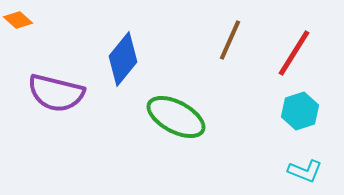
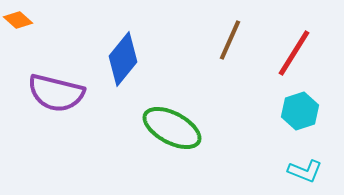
green ellipse: moved 4 px left, 11 px down
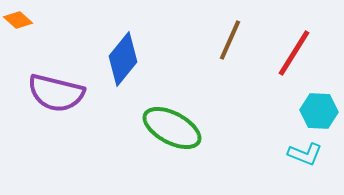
cyan hexagon: moved 19 px right; rotated 21 degrees clockwise
cyan L-shape: moved 17 px up
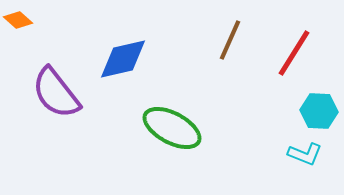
blue diamond: rotated 38 degrees clockwise
purple semicircle: rotated 38 degrees clockwise
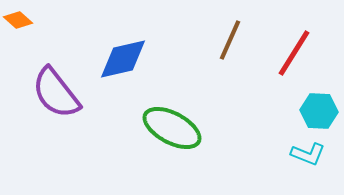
cyan L-shape: moved 3 px right
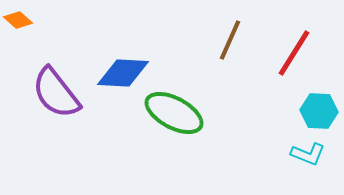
blue diamond: moved 14 px down; rotated 16 degrees clockwise
green ellipse: moved 2 px right, 15 px up
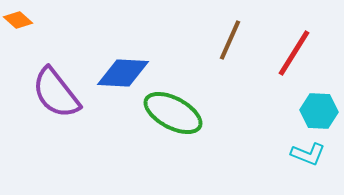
green ellipse: moved 1 px left
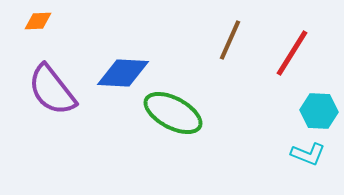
orange diamond: moved 20 px right, 1 px down; rotated 44 degrees counterclockwise
red line: moved 2 px left
purple semicircle: moved 4 px left, 3 px up
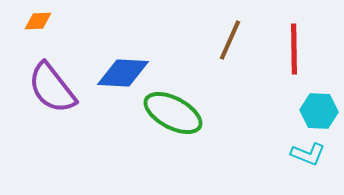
red line: moved 2 px right, 4 px up; rotated 33 degrees counterclockwise
purple semicircle: moved 2 px up
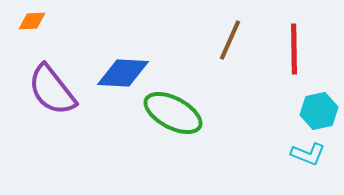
orange diamond: moved 6 px left
purple semicircle: moved 2 px down
cyan hexagon: rotated 15 degrees counterclockwise
